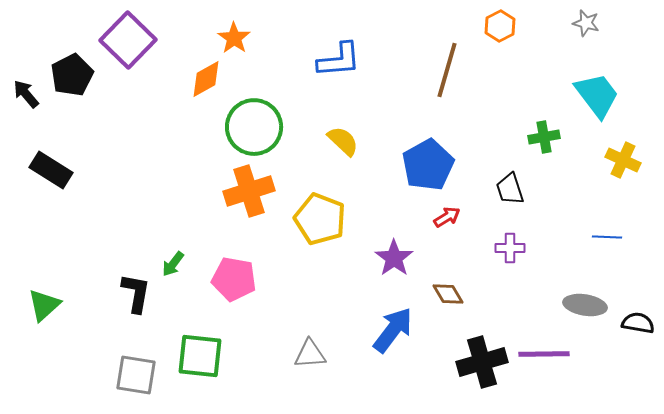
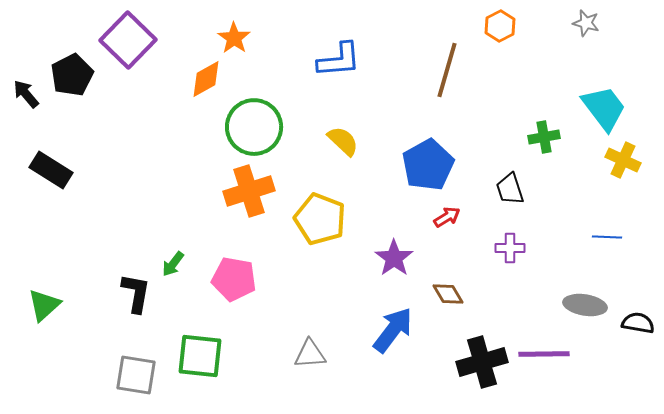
cyan trapezoid: moved 7 px right, 13 px down
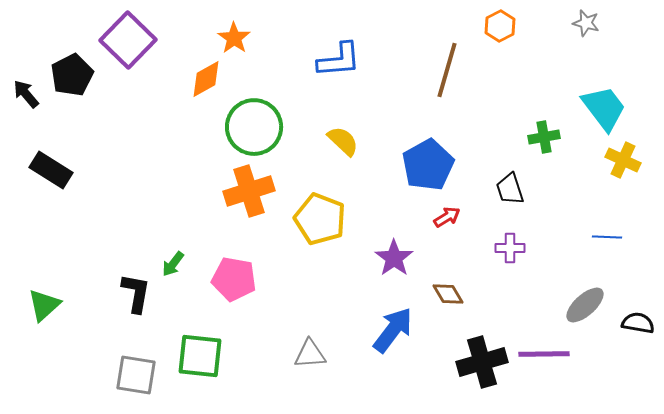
gray ellipse: rotated 51 degrees counterclockwise
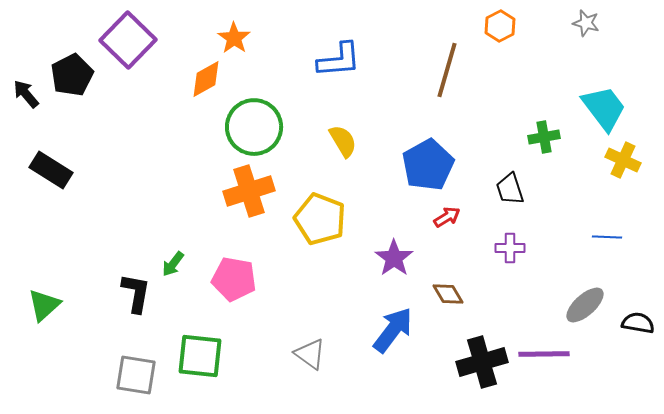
yellow semicircle: rotated 16 degrees clockwise
gray triangle: rotated 40 degrees clockwise
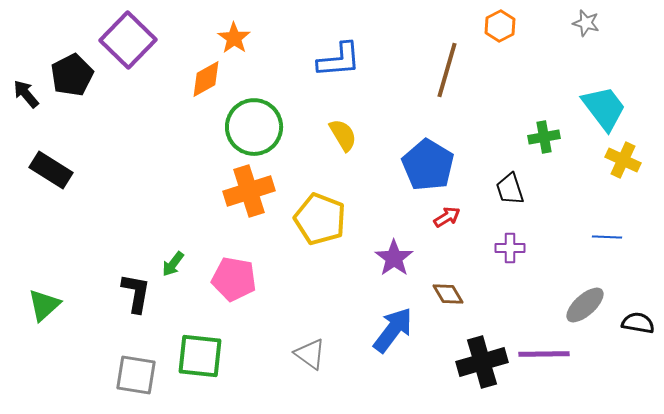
yellow semicircle: moved 6 px up
blue pentagon: rotated 12 degrees counterclockwise
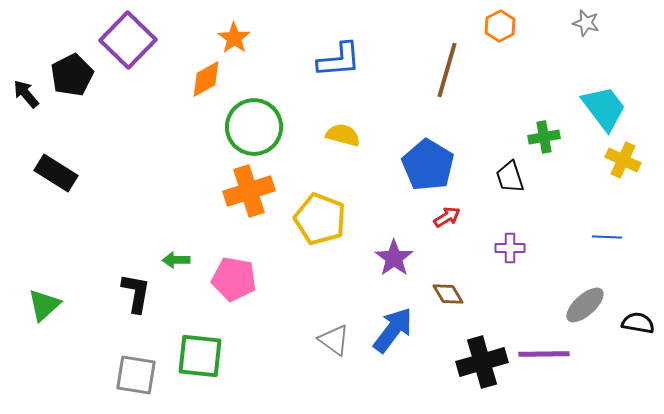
yellow semicircle: rotated 44 degrees counterclockwise
black rectangle: moved 5 px right, 3 px down
black trapezoid: moved 12 px up
green arrow: moved 3 px right, 4 px up; rotated 52 degrees clockwise
gray triangle: moved 24 px right, 14 px up
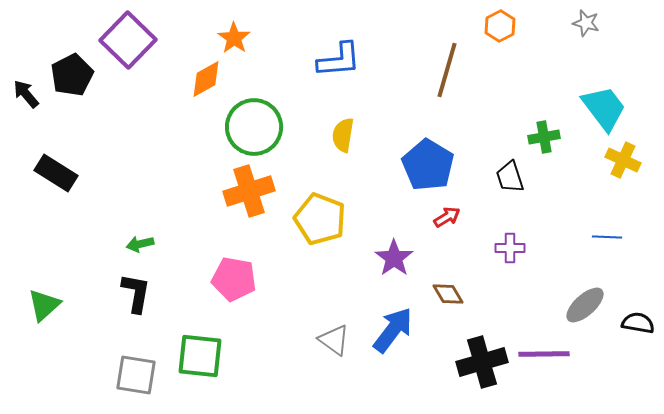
yellow semicircle: rotated 96 degrees counterclockwise
green arrow: moved 36 px left, 16 px up; rotated 12 degrees counterclockwise
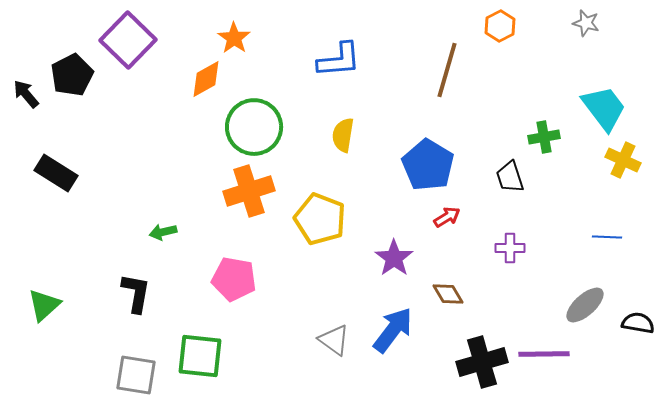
green arrow: moved 23 px right, 12 px up
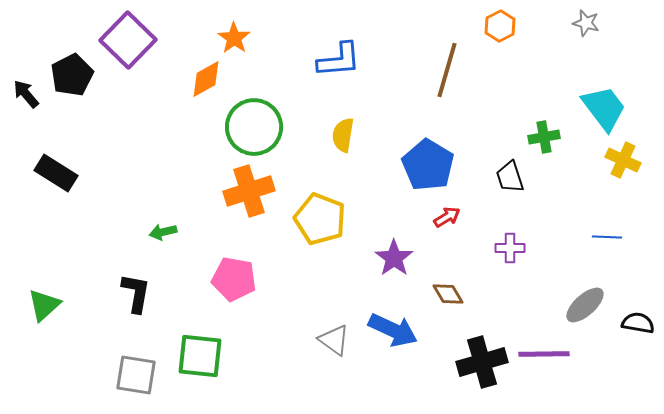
blue arrow: rotated 78 degrees clockwise
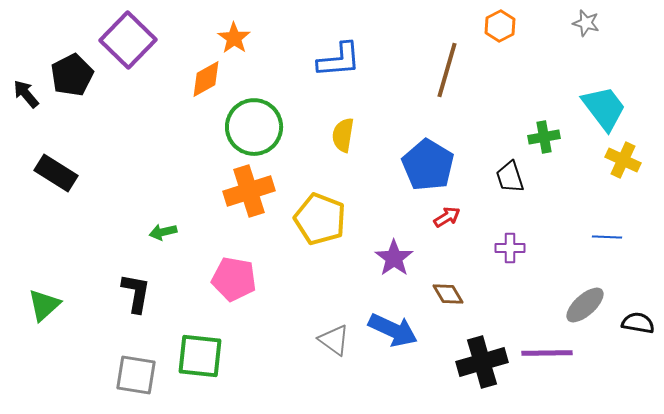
purple line: moved 3 px right, 1 px up
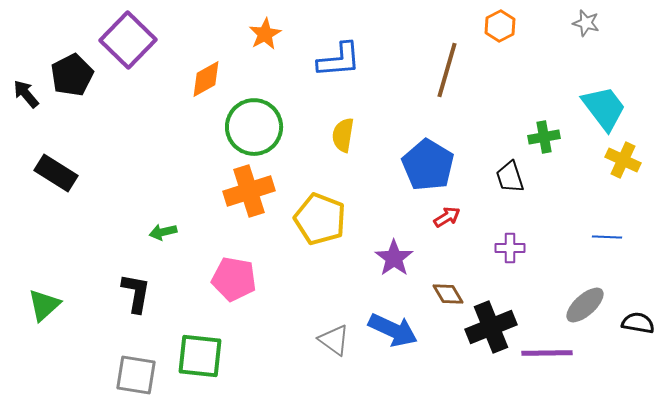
orange star: moved 31 px right, 4 px up; rotated 8 degrees clockwise
black cross: moved 9 px right, 35 px up; rotated 6 degrees counterclockwise
